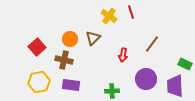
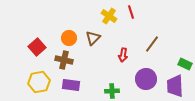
orange circle: moved 1 px left, 1 px up
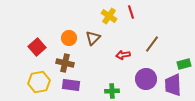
red arrow: rotated 72 degrees clockwise
brown cross: moved 1 px right, 3 px down
green rectangle: moved 1 px left; rotated 40 degrees counterclockwise
purple trapezoid: moved 2 px left, 1 px up
